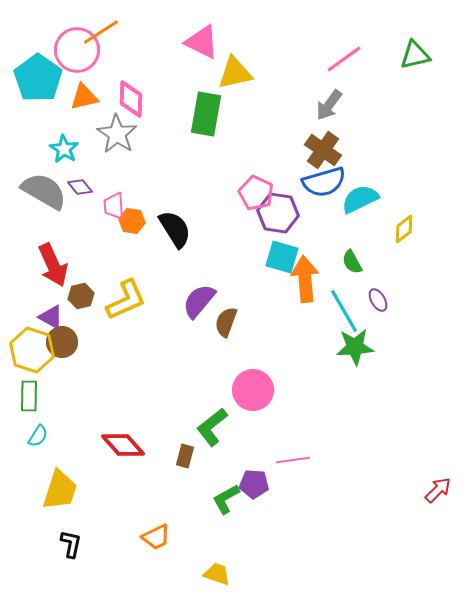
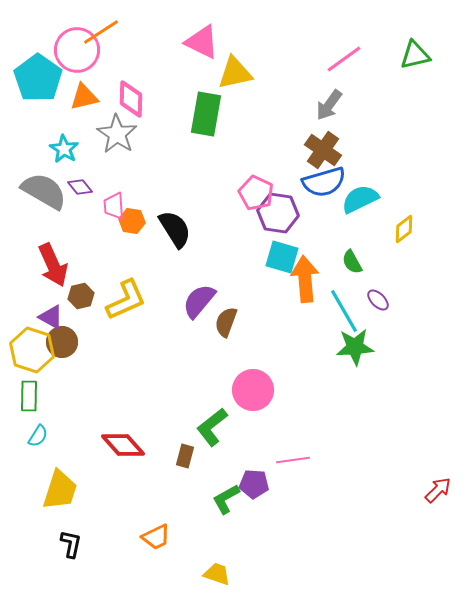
purple ellipse at (378, 300): rotated 15 degrees counterclockwise
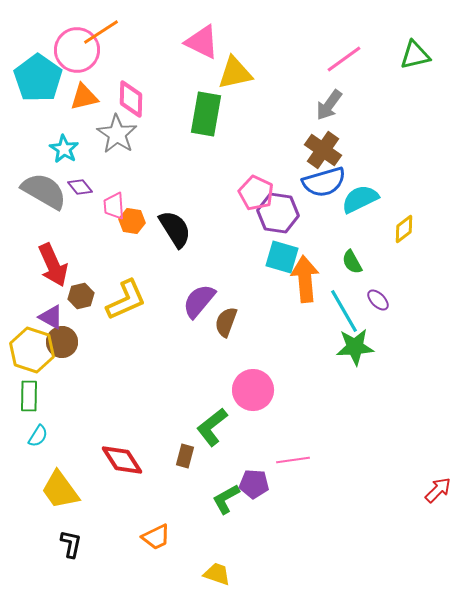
red diamond at (123, 445): moved 1 px left, 15 px down; rotated 9 degrees clockwise
yellow trapezoid at (60, 490): rotated 126 degrees clockwise
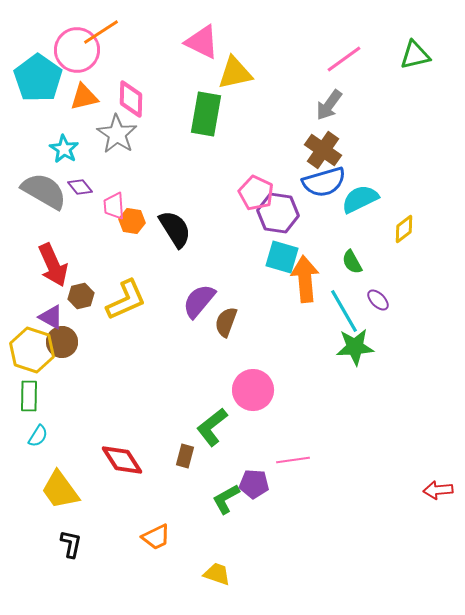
red arrow at (438, 490): rotated 140 degrees counterclockwise
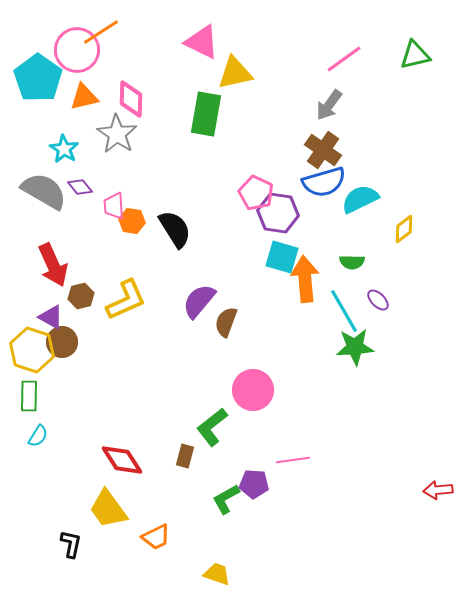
green semicircle at (352, 262): rotated 60 degrees counterclockwise
yellow trapezoid at (60, 490): moved 48 px right, 19 px down
